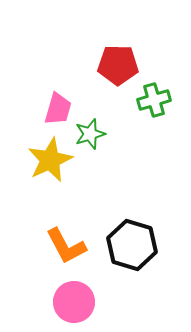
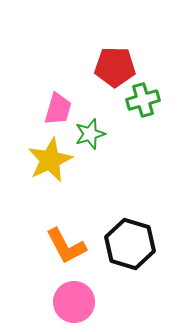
red pentagon: moved 3 px left, 2 px down
green cross: moved 11 px left
black hexagon: moved 2 px left, 1 px up
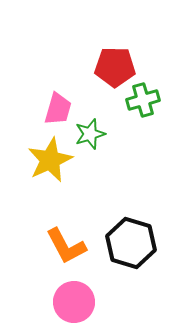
black hexagon: moved 1 px right, 1 px up
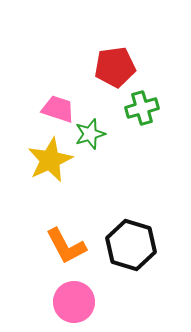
red pentagon: rotated 9 degrees counterclockwise
green cross: moved 1 px left, 8 px down
pink trapezoid: rotated 88 degrees counterclockwise
black hexagon: moved 2 px down
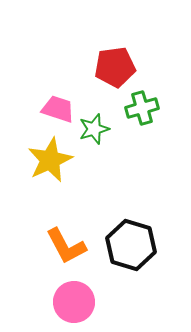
green star: moved 4 px right, 5 px up
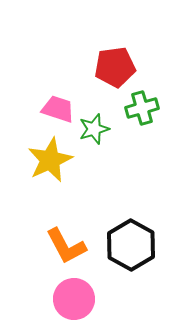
black hexagon: rotated 12 degrees clockwise
pink circle: moved 3 px up
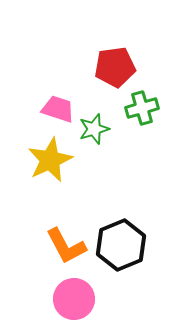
black hexagon: moved 10 px left; rotated 9 degrees clockwise
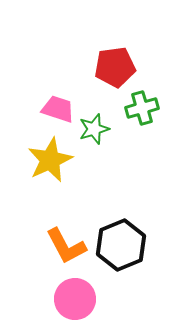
pink circle: moved 1 px right
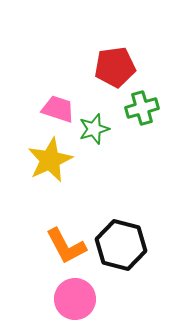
black hexagon: rotated 24 degrees counterclockwise
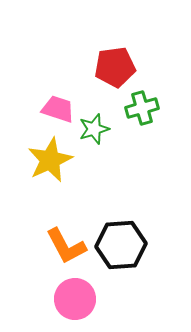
black hexagon: rotated 18 degrees counterclockwise
